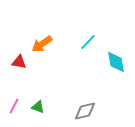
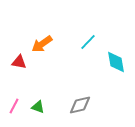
gray diamond: moved 5 px left, 6 px up
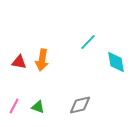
orange arrow: moved 16 px down; rotated 45 degrees counterclockwise
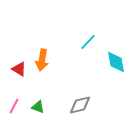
red triangle: moved 7 px down; rotated 21 degrees clockwise
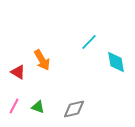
cyan line: moved 1 px right
orange arrow: rotated 40 degrees counterclockwise
red triangle: moved 1 px left, 3 px down
gray diamond: moved 6 px left, 4 px down
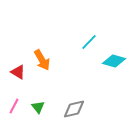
cyan diamond: moved 2 px left, 1 px up; rotated 65 degrees counterclockwise
green triangle: rotated 32 degrees clockwise
